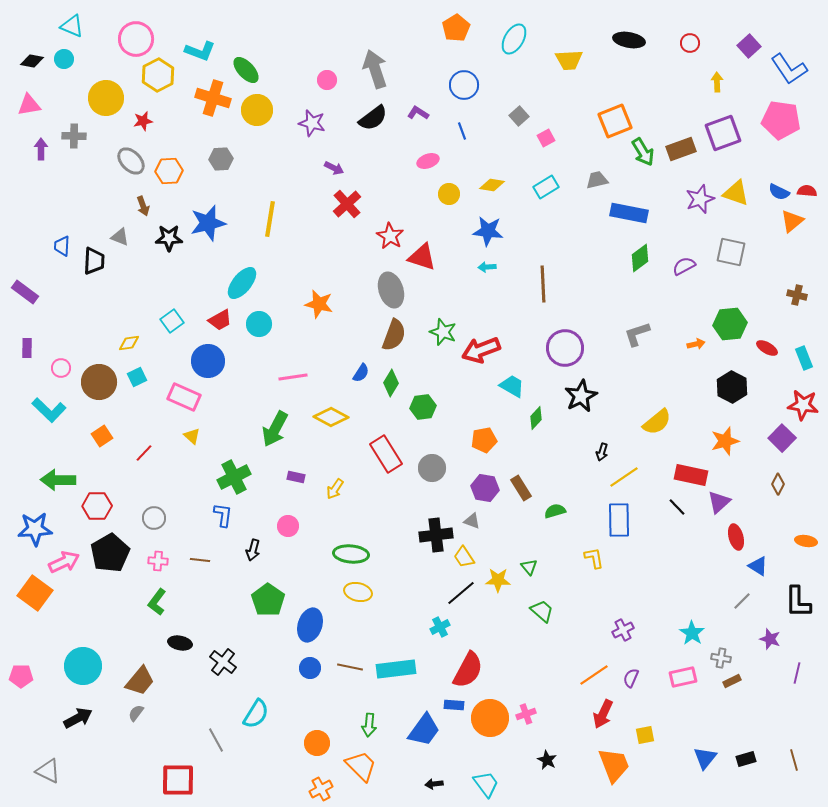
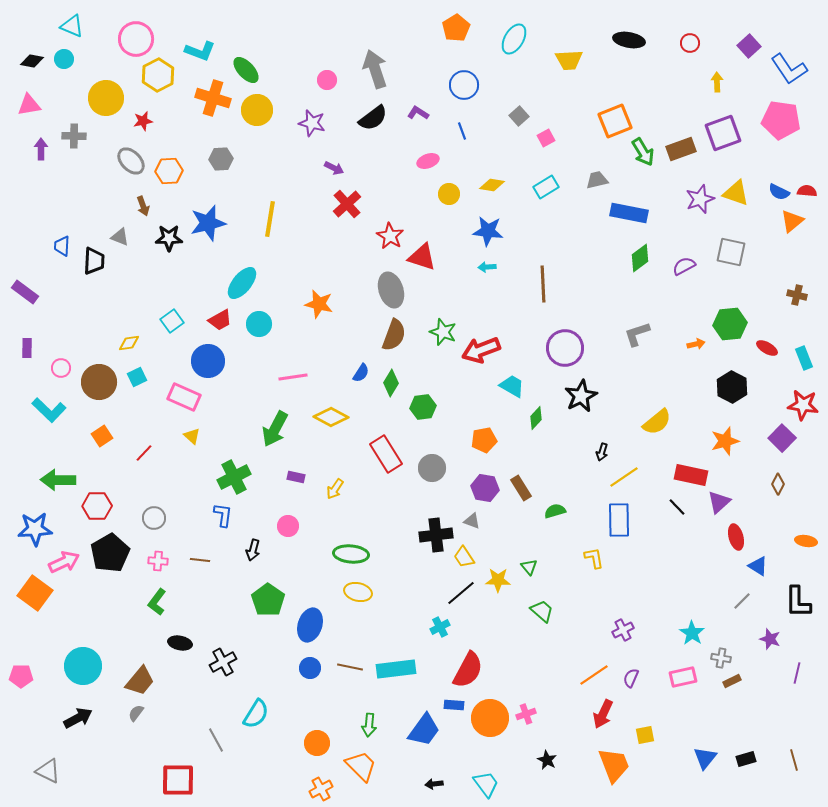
black cross at (223, 662): rotated 24 degrees clockwise
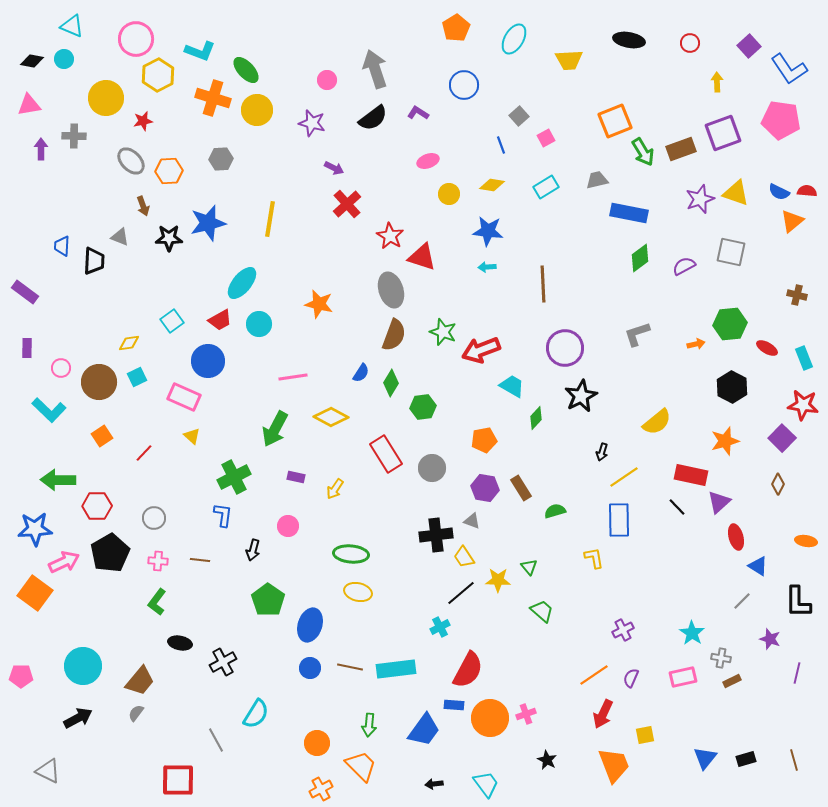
blue line at (462, 131): moved 39 px right, 14 px down
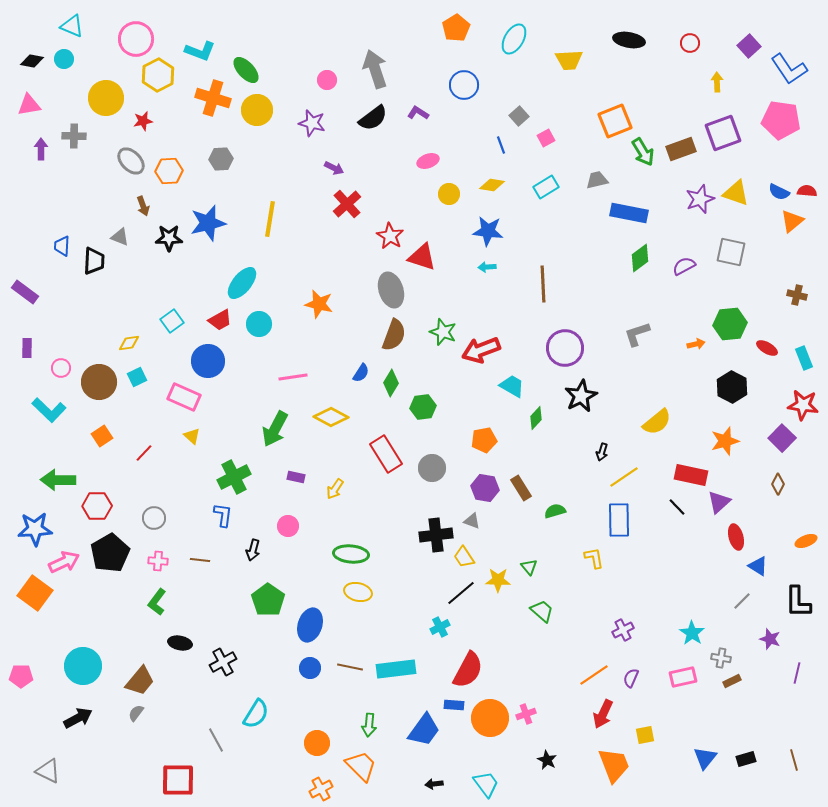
orange ellipse at (806, 541): rotated 30 degrees counterclockwise
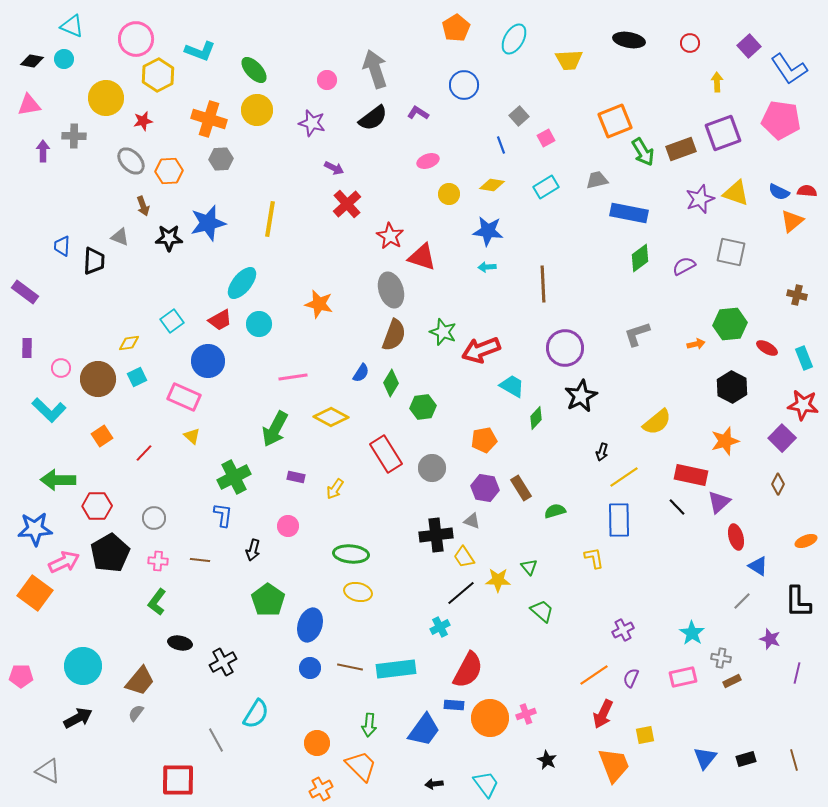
green ellipse at (246, 70): moved 8 px right
orange cross at (213, 98): moved 4 px left, 21 px down
purple arrow at (41, 149): moved 2 px right, 2 px down
brown circle at (99, 382): moved 1 px left, 3 px up
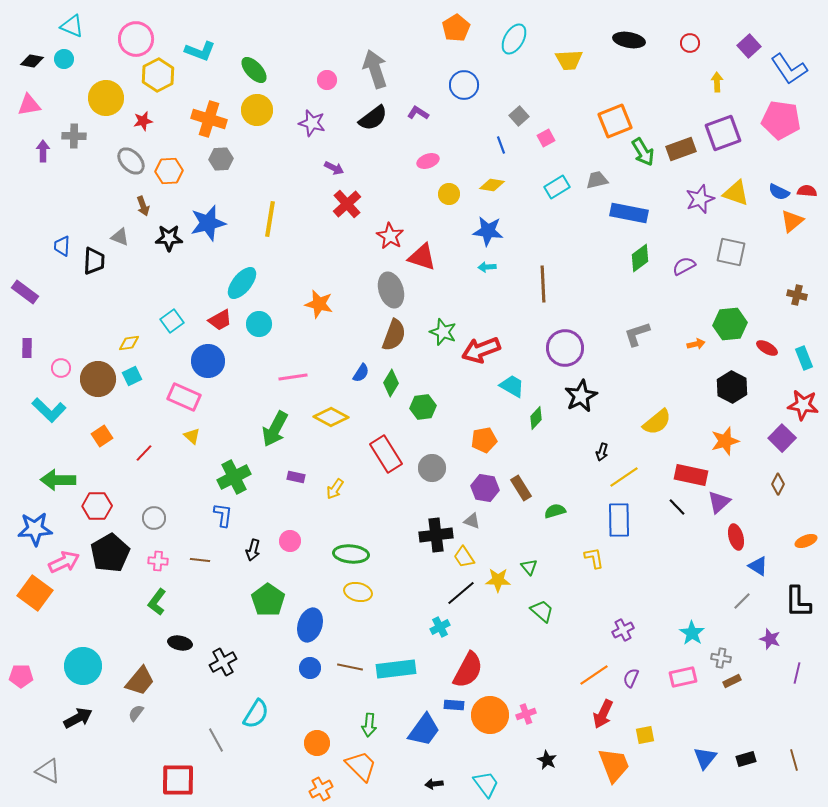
cyan rectangle at (546, 187): moved 11 px right
cyan square at (137, 377): moved 5 px left, 1 px up
pink circle at (288, 526): moved 2 px right, 15 px down
orange circle at (490, 718): moved 3 px up
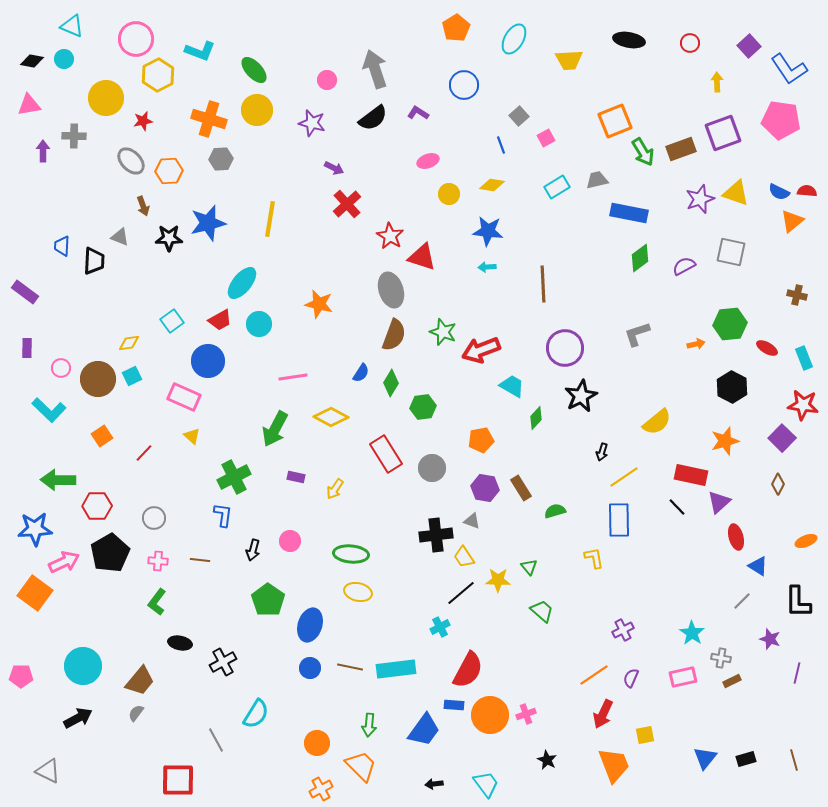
orange pentagon at (484, 440): moved 3 px left
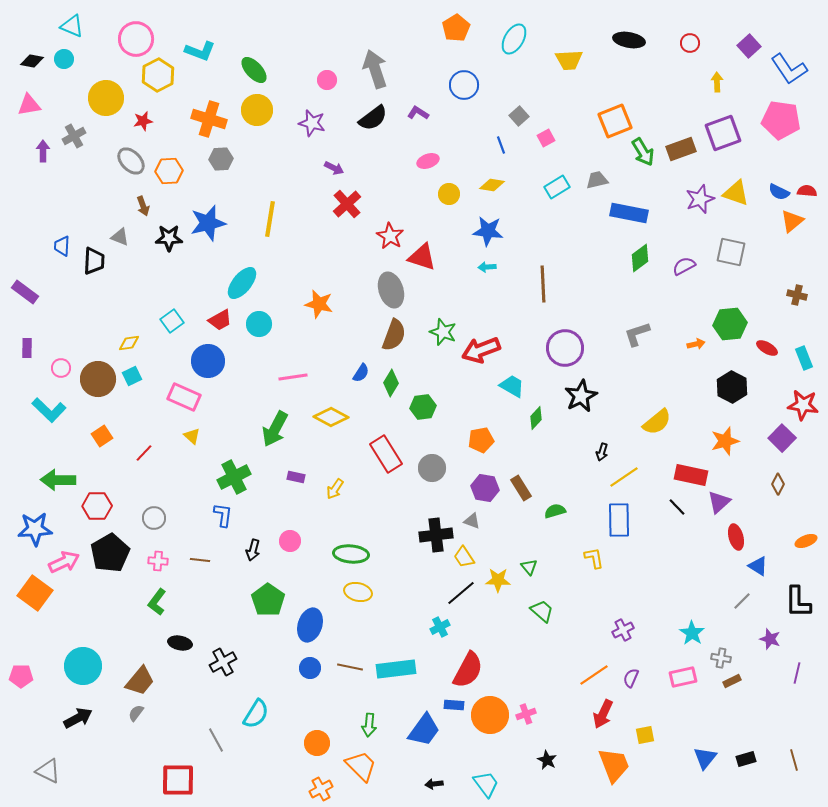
gray cross at (74, 136): rotated 30 degrees counterclockwise
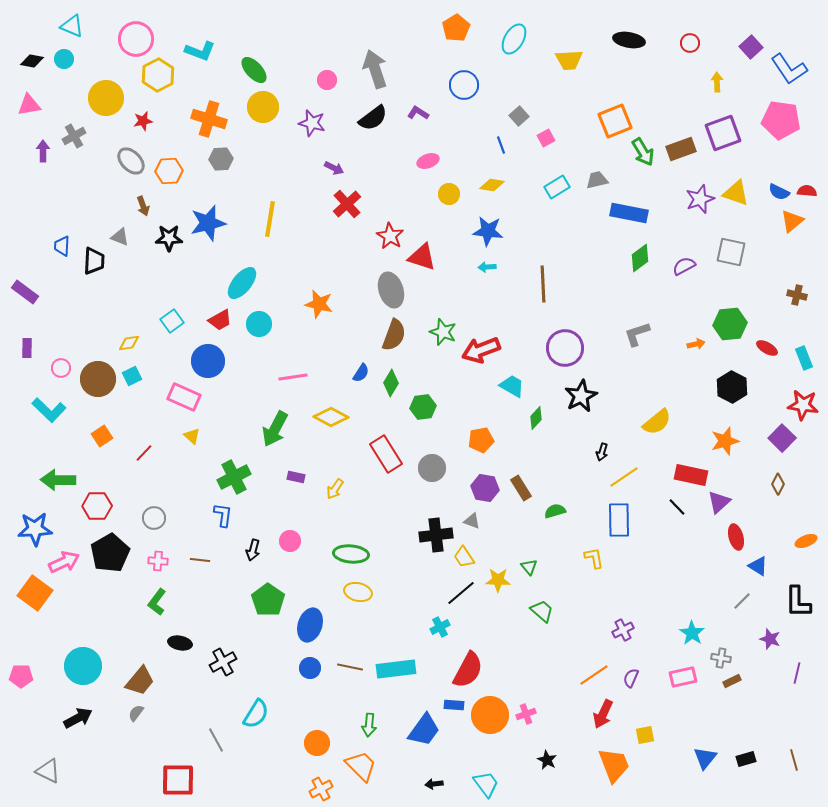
purple square at (749, 46): moved 2 px right, 1 px down
yellow circle at (257, 110): moved 6 px right, 3 px up
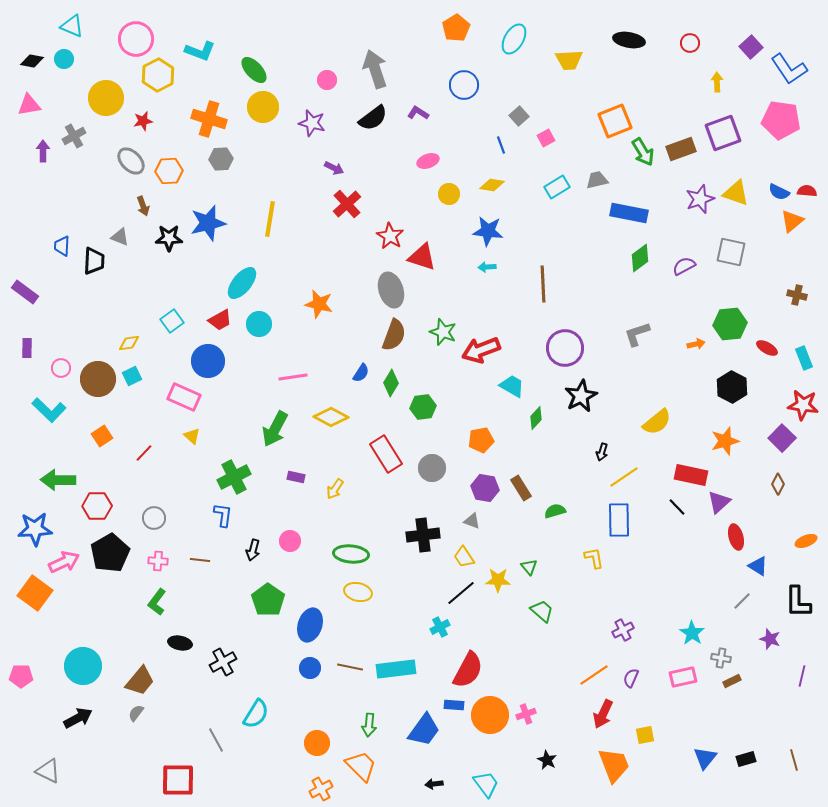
black cross at (436, 535): moved 13 px left
purple line at (797, 673): moved 5 px right, 3 px down
